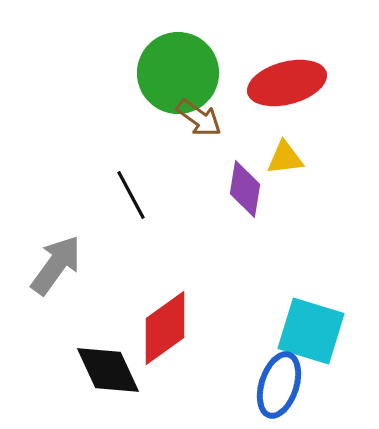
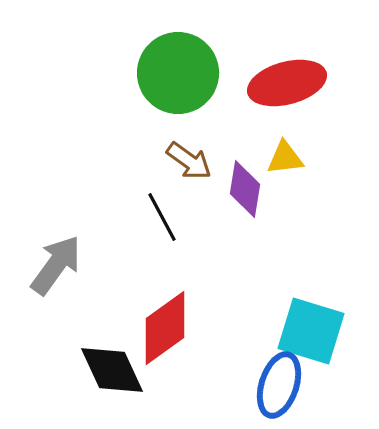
brown arrow: moved 10 px left, 43 px down
black line: moved 31 px right, 22 px down
black diamond: moved 4 px right
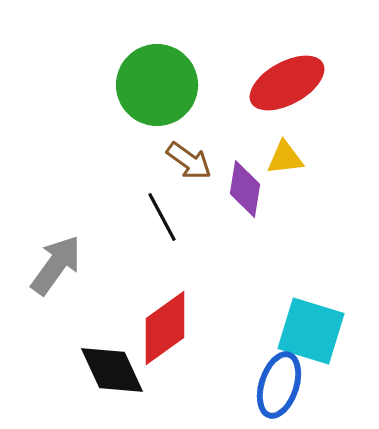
green circle: moved 21 px left, 12 px down
red ellipse: rotated 14 degrees counterclockwise
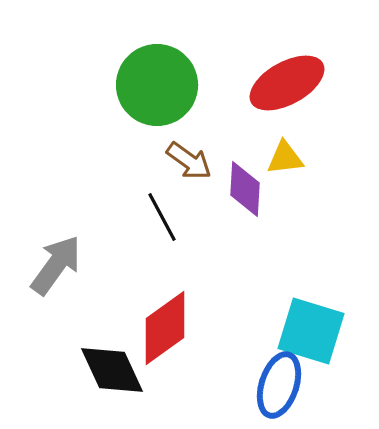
purple diamond: rotated 6 degrees counterclockwise
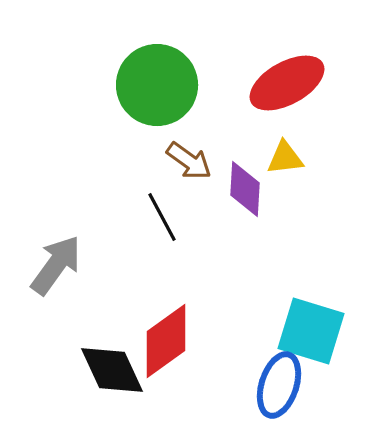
red diamond: moved 1 px right, 13 px down
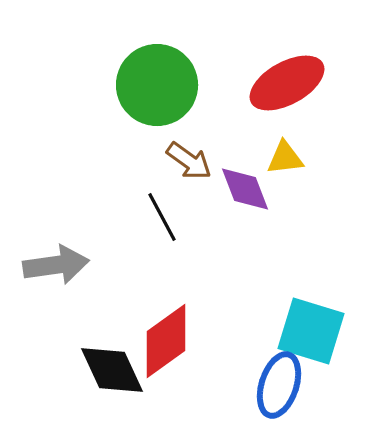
purple diamond: rotated 24 degrees counterclockwise
gray arrow: rotated 46 degrees clockwise
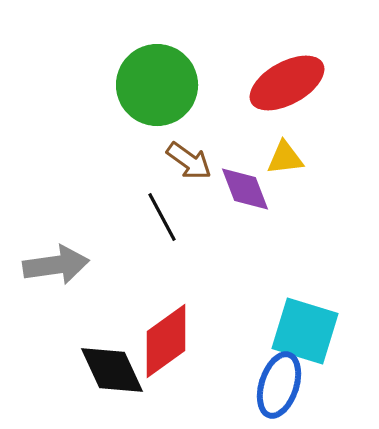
cyan square: moved 6 px left
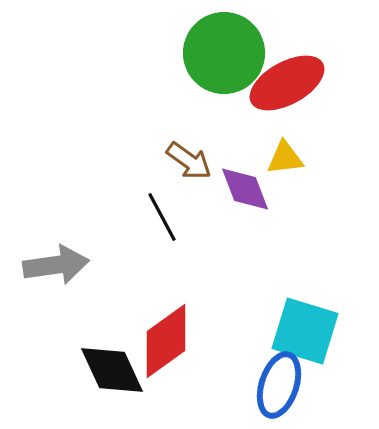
green circle: moved 67 px right, 32 px up
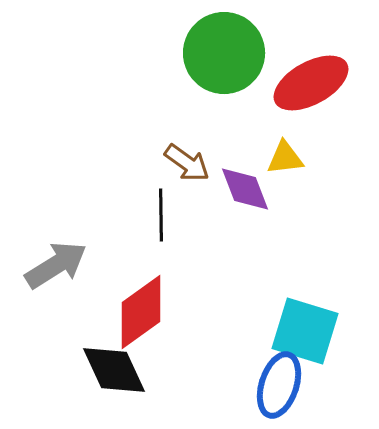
red ellipse: moved 24 px right
brown arrow: moved 2 px left, 2 px down
black line: moved 1 px left, 2 px up; rotated 27 degrees clockwise
gray arrow: rotated 24 degrees counterclockwise
red diamond: moved 25 px left, 29 px up
black diamond: moved 2 px right
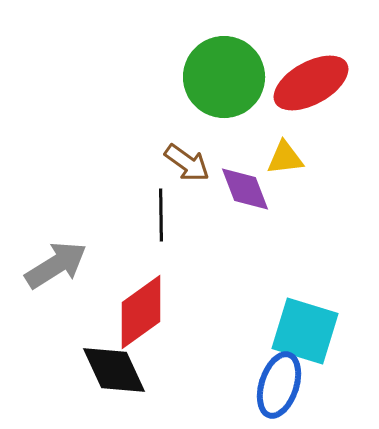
green circle: moved 24 px down
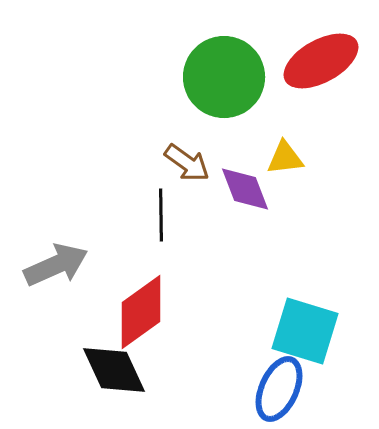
red ellipse: moved 10 px right, 22 px up
gray arrow: rotated 8 degrees clockwise
blue ellipse: moved 4 px down; rotated 6 degrees clockwise
